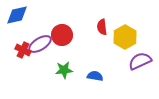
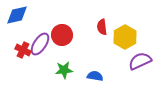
purple ellipse: rotated 25 degrees counterclockwise
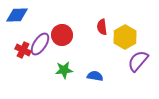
blue diamond: rotated 10 degrees clockwise
purple semicircle: moved 2 px left; rotated 25 degrees counterclockwise
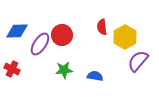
blue diamond: moved 16 px down
red cross: moved 11 px left, 19 px down
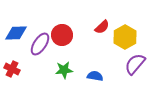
red semicircle: rotated 126 degrees counterclockwise
blue diamond: moved 1 px left, 2 px down
purple semicircle: moved 3 px left, 3 px down
